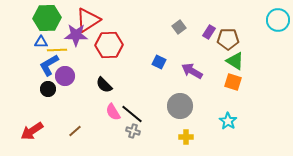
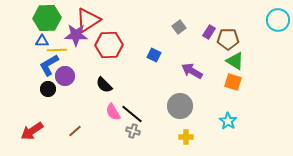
blue triangle: moved 1 px right, 1 px up
blue square: moved 5 px left, 7 px up
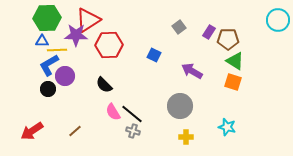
cyan star: moved 1 px left, 6 px down; rotated 18 degrees counterclockwise
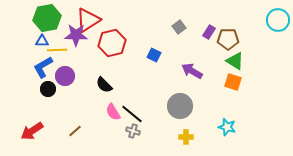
green hexagon: rotated 8 degrees counterclockwise
red hexagon: moved 3 px right, 2 px up; rotated 12 degrees counterclockwise
blue L-shape: moved 6 px left, 2 px down
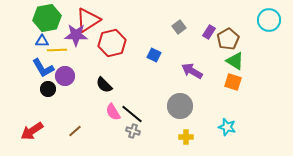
cyan circle: moved 9 px left
brown pentagon: rotated 30 degrees counterclockwise
blue L-shape: moved 1 px down; rotated 90 degrees counterclockwise
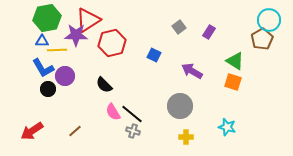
brown pentagon: moved 34 px right
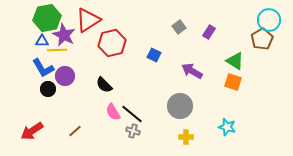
purple star: moved 12 px left; rotated 25 degrees clockwise
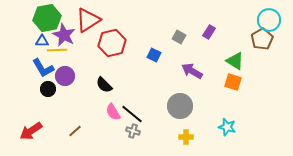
gray square: moved 10 px down; rotated 24 degrees counterclockwise
red arrow: moved 1 px left
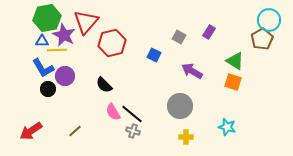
red triangle: moved 2 px left, 2 px down; rotated 16 degrees counterclockwise
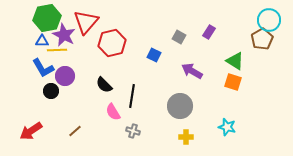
black circle: moved 3 px right, 2 px down
black line: moved 18 px up; rotated 60 degrees clockwise
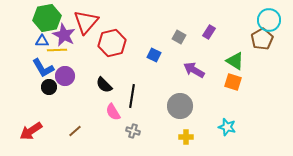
purple arrow: moved 2 px right, 1 px up
black circle: moved 2 px left, 4 px up
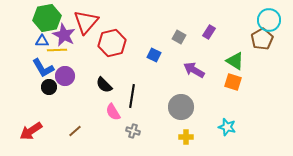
gray circle: moved 1 px right, 1 px down
